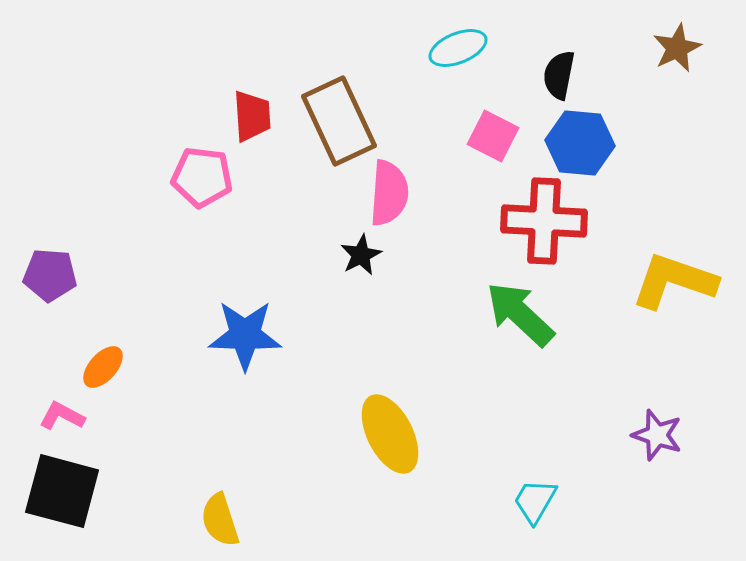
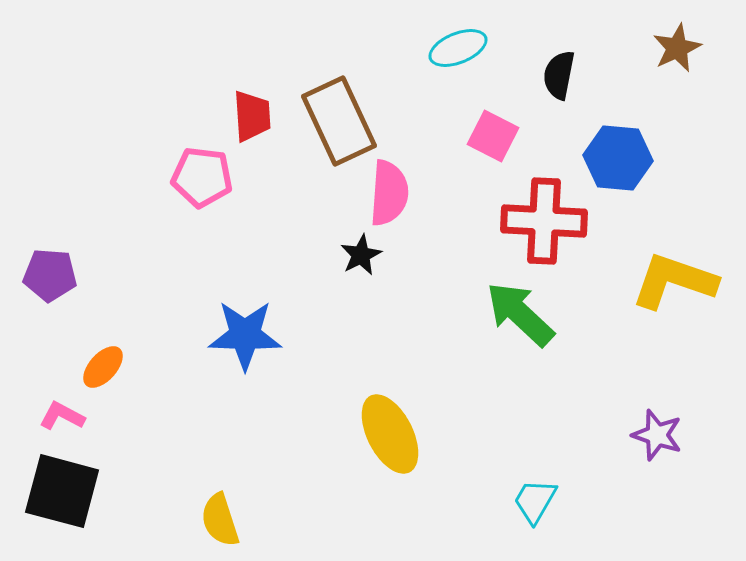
blue hexagon: moved 38 px right, 15 px down
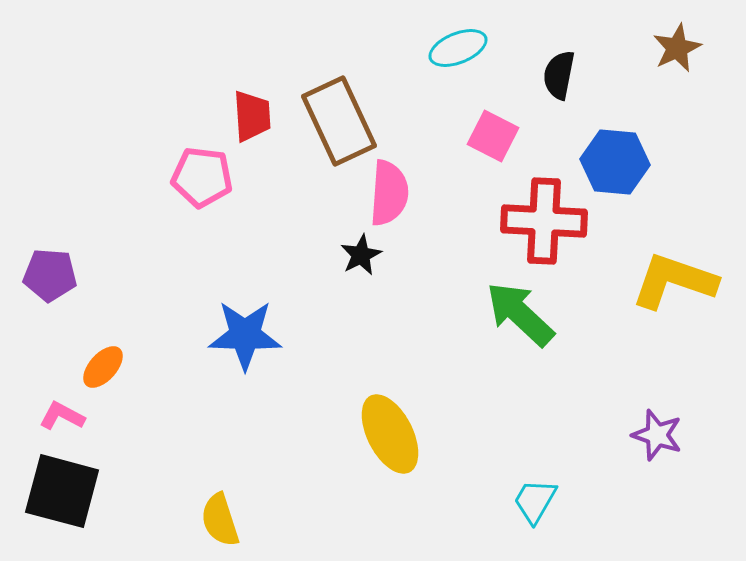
blue hexagon: moved 3 px left, 4 px down
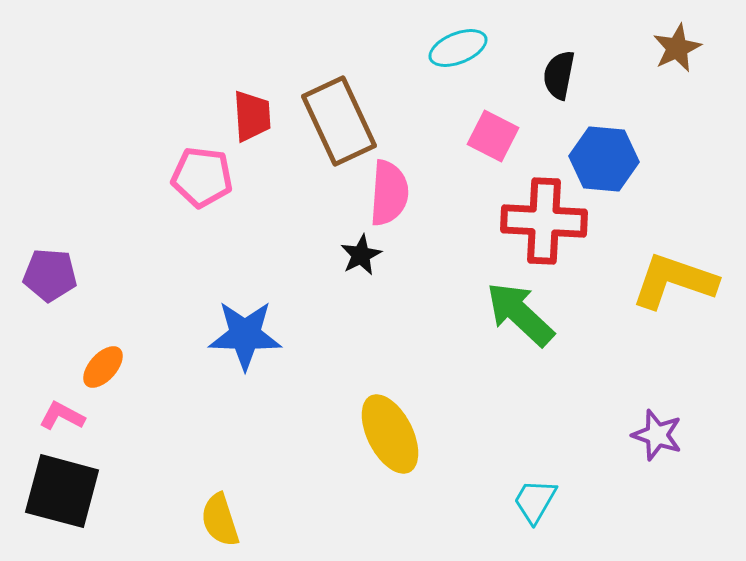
blue hexagon: moved 11 px left, 3 px up
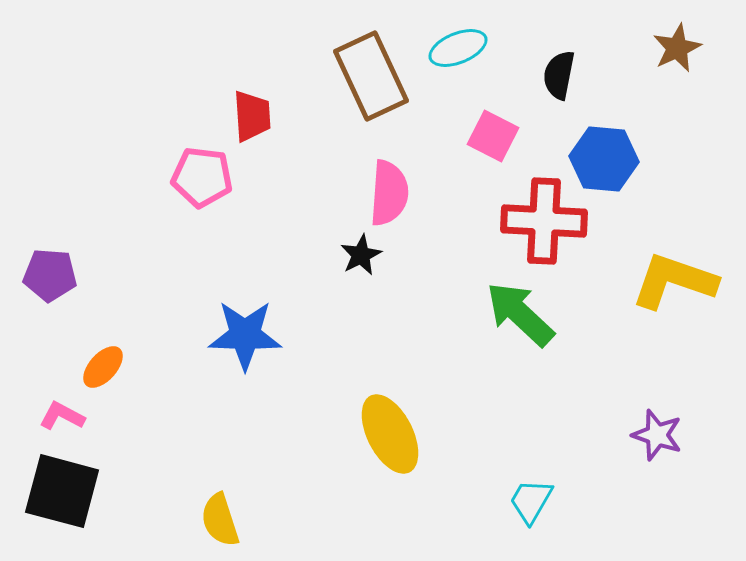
brown rectangle: moved 32 px right, 45 px up
cyan trapezoid: moved 4 px left
